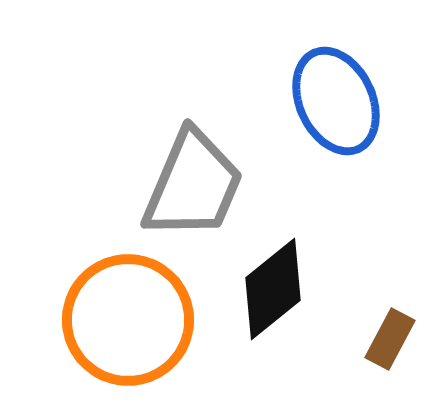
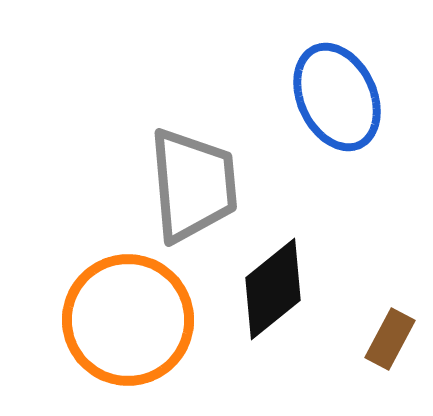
blue ellipse: moved 1 px right, 4 px up
gray trapezoid: rotated 28 degrees counterclockwise
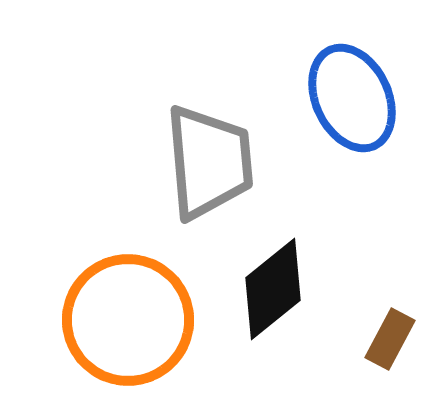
blue ellipse: moved 15 px right, 1 px down
gray trapezoid: moved 16 px right, 23 px up
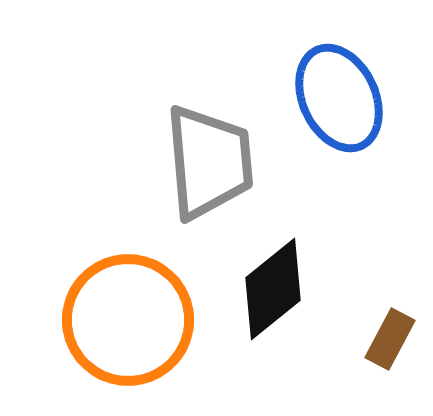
blue ellipse: moved 13 px left
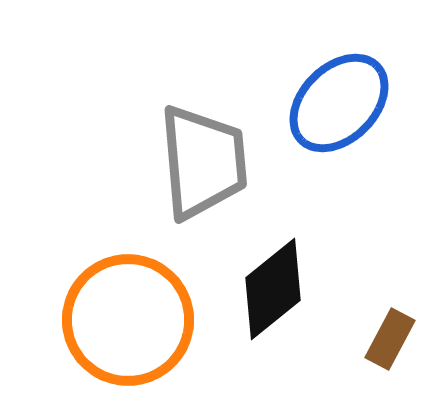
blue ellipse: moved 5 px down; rotated 70 degrees clockwise
gray trapezoid: moved 6 px left
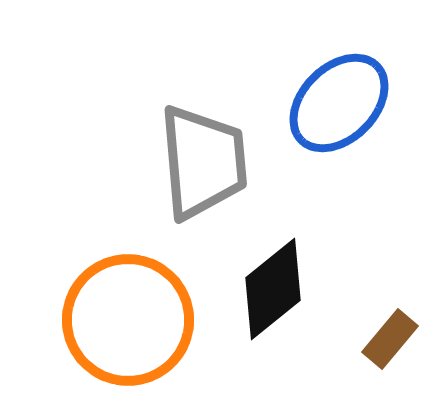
brown rectangle: rotated 12 degrees clockwise
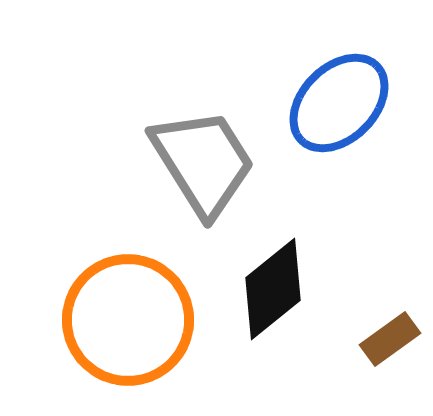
gray trapezoid: rotated 27 degrees counterclockwise
brown rectangle: rotated 14 degrees clockwise
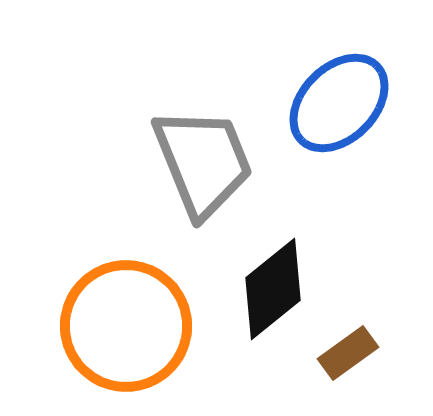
gray trapezoid: rotated 10 degrees clockwise
orange circle: moved 2 px left, 6 px down
brown rectangle: moved 42 px left, 14 px down
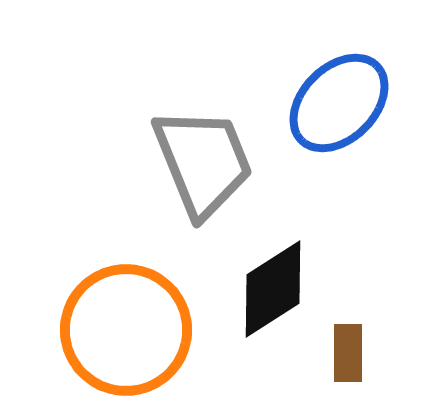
black diamond: rotated 6 degrees clockwise
orange circle: moved 4 px down
brown rectangle: rotated 54 degrees counterclockwise
